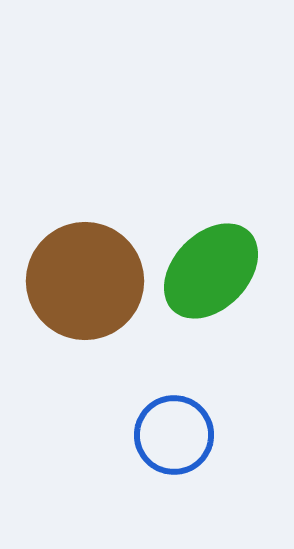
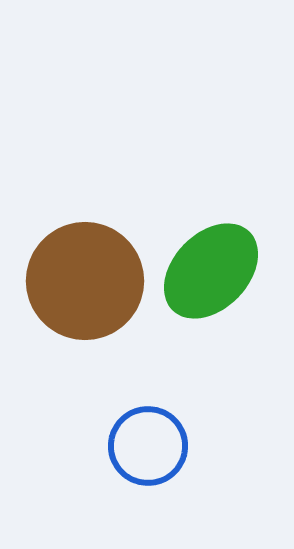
blue circle: moved 26 px left, 11 px down
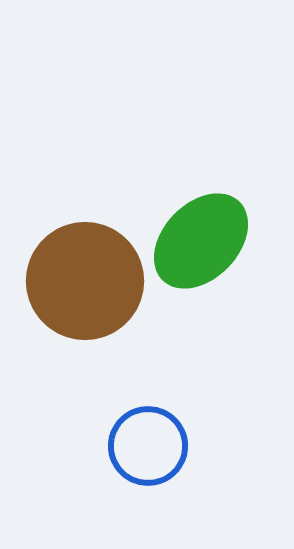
green ellipse: moved 10 px left, 30 px up
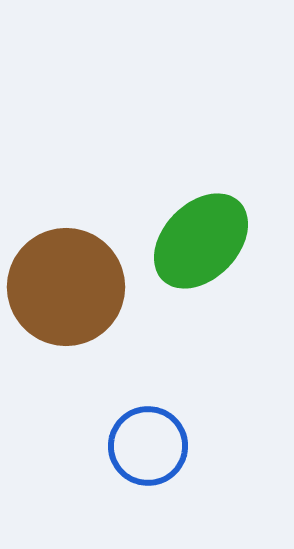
brown circle: moved 19 px left, 6 px down
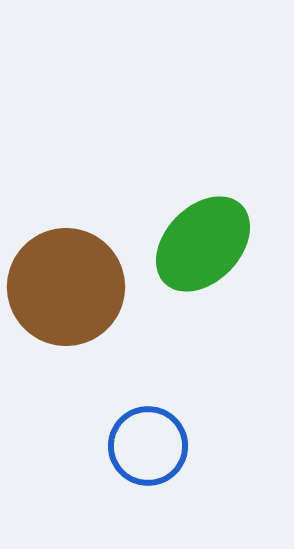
green ellipse: moved 2 px right, 3 px down
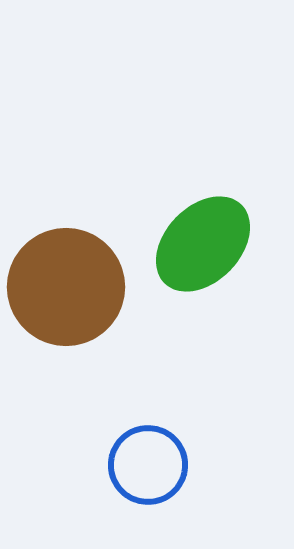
blue circle: moved 19 px down
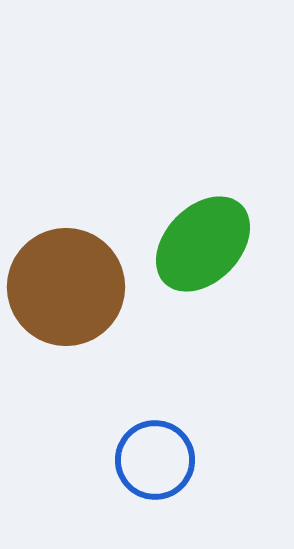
blue circle: moved 7 px right, 5 px up
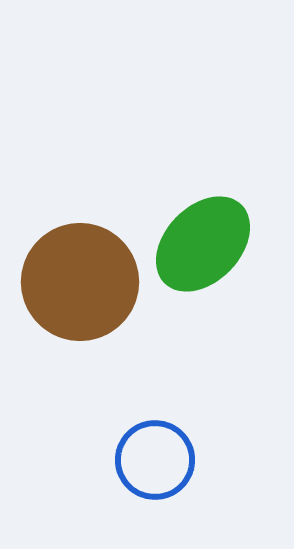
brown circle: moved 14 px right, 5 px up
